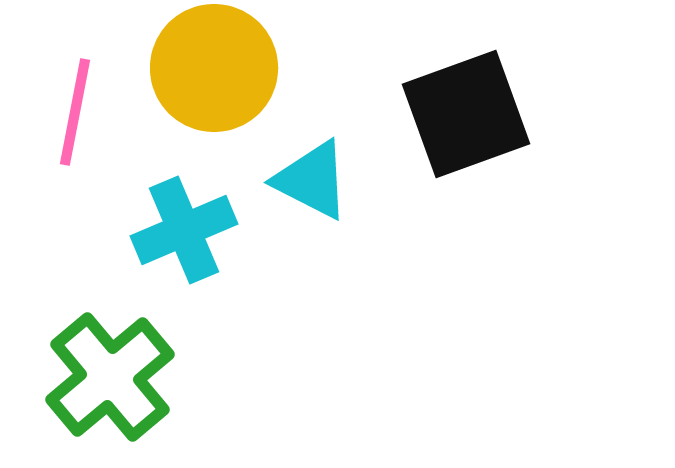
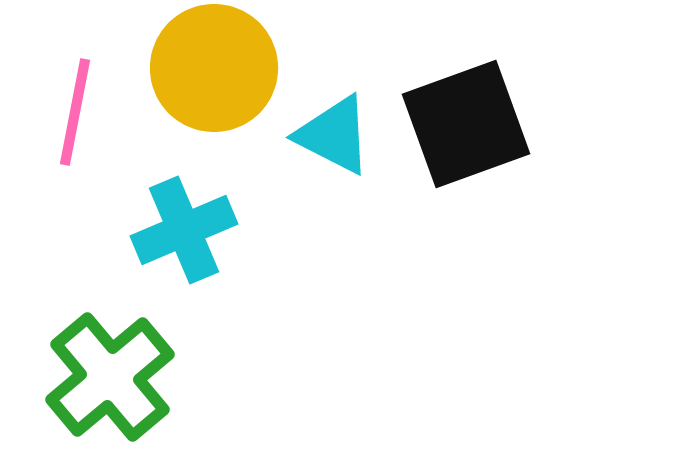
black square: moved 10 px down
cyan triangle: moved 22 px right, 45 px up
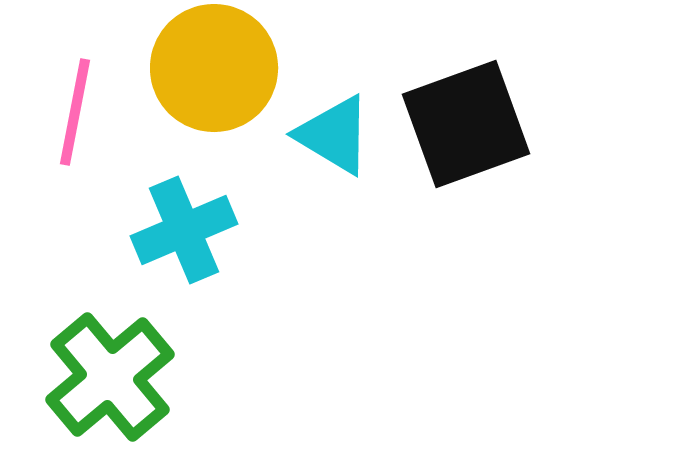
cyan triangle: rotated 4 degrees clockwise
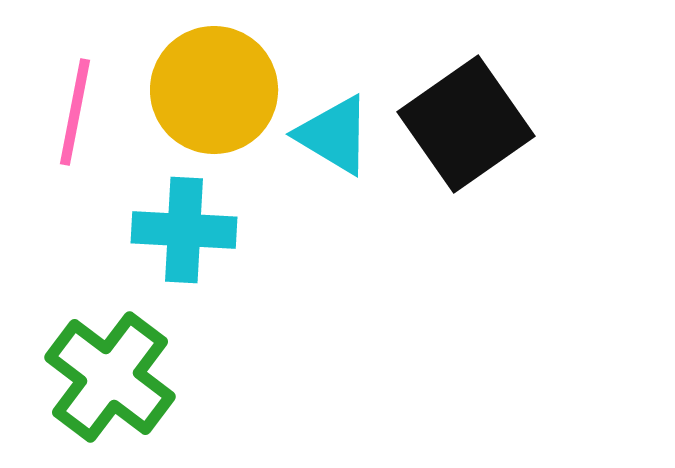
yellow circle: moved 22 px down
black square: rotated 15 degrees counterclockwise
cyan cross: rotated 26 degrees clockwise
green cross: rotated 13 degrees counterclockwise
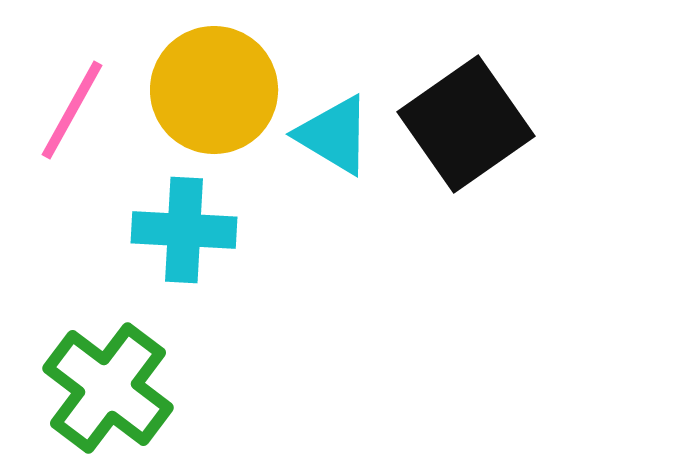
pink line: moved 3 px left, 2 px up; rotated 18 degrees clockwise
green cross: moved 2 px left, 11 px down
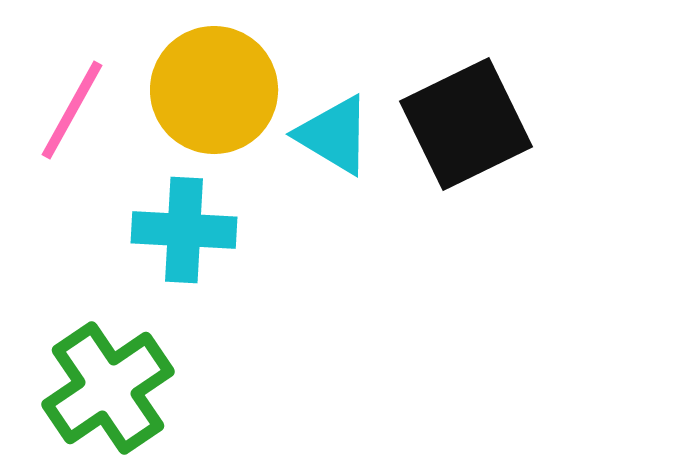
black square: rotated 9 degrees clockwise
green cross: rotated 19 degrees clockwise
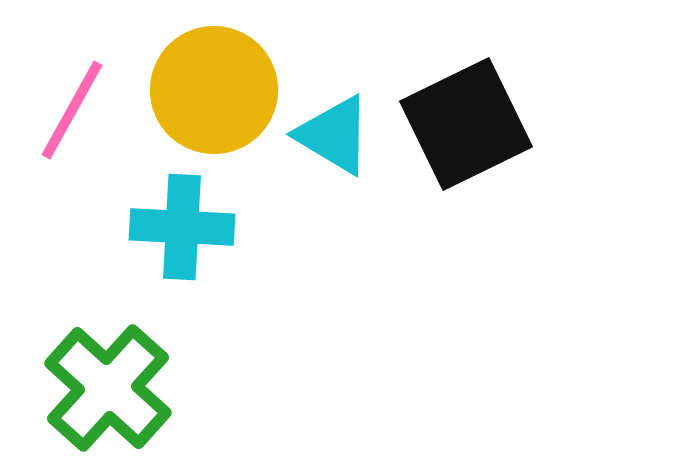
cyan cross: moved 2 px left, 3 px up
green cross: rotated 14 degrees counterclockwise
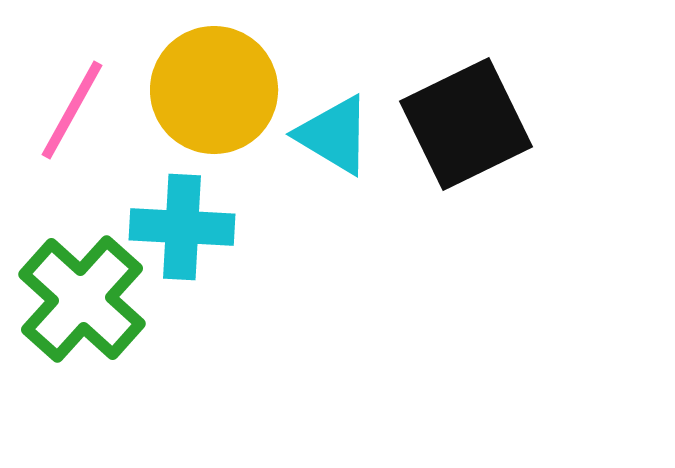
green cross: moved 26 px left, 89 px up
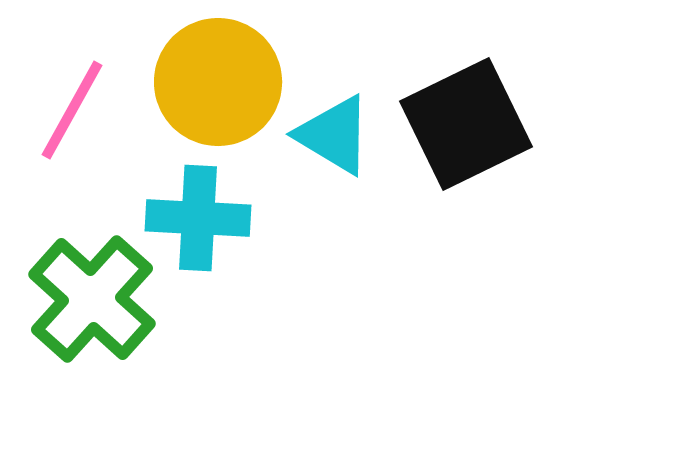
yellow circle: moved 4 px right, 8 px up
cyan cross: moved 16 px right, 9 px up
green cross: moved 10 px right
